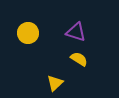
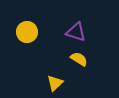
yellow circle: moved 1 px left, 1 px up
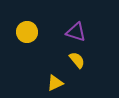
yellow semicircle: moved 2 px left, 1 px down; rotated 18 degrees clockwise
yellow triangle: rotated 18 degrees clockwise
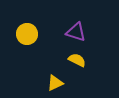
yellow circle: moved 2 px down
yellow semicircle: rotated 24 degrees counterclockwise
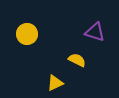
purple triangle: moved 19 px right
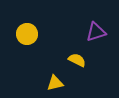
purple triangle: moved 1 px right; rotated 35 degrees counterclockwise
yellow triangle: rotated 12 degrees clockwise
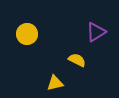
purple triangle: rotated 15 degrees counterclockwise
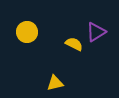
yellow circle: moved 2 px up
yellow semicircle: moved 3 px left, 16 px up
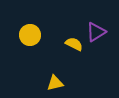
yellow circle: moved 3 px right, 3 px down
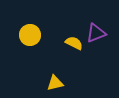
purple triangle: moved 1 px down; rotated 10 degrees clockwise
yellow semicircle: moved 1 px up
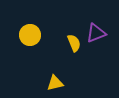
yellow semicircle: rotated 42 degrees clockwise
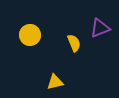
purple triangle: moved 4 px right, 5 px up
yellow triangle: moved 1 px up
